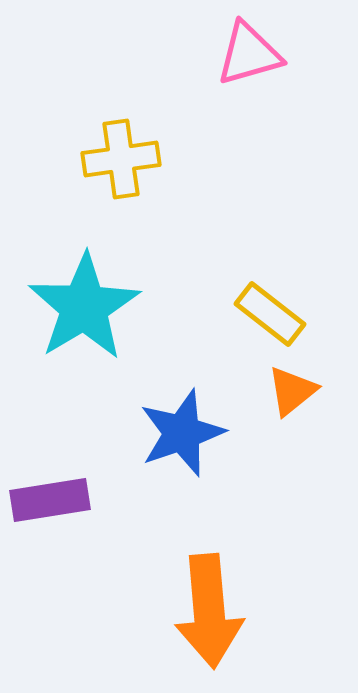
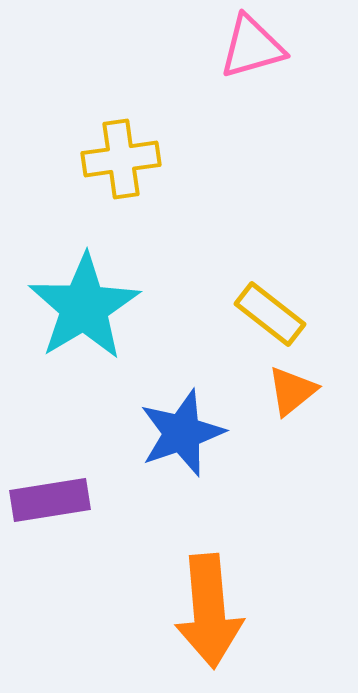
pink triangle: moved 3 px right, 7 px up
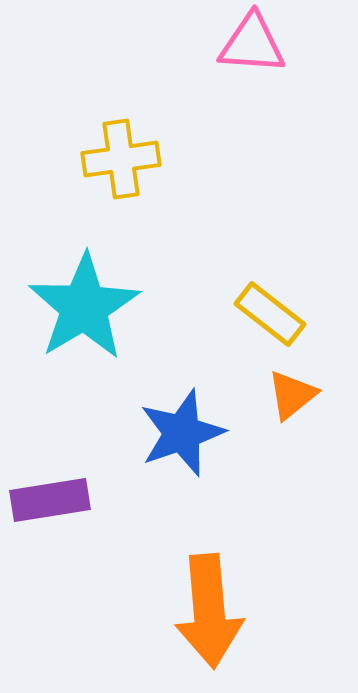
pink triangle: moved 3 px up; rotated 20 degrees clockwise
orange triangle: moved 4 px down
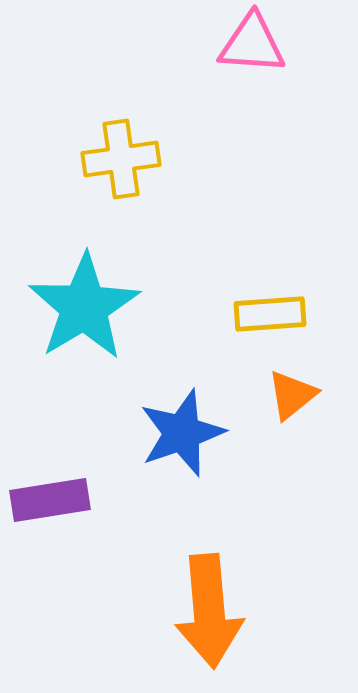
yellow rectangle: rotated 42 degrees counterclockwise
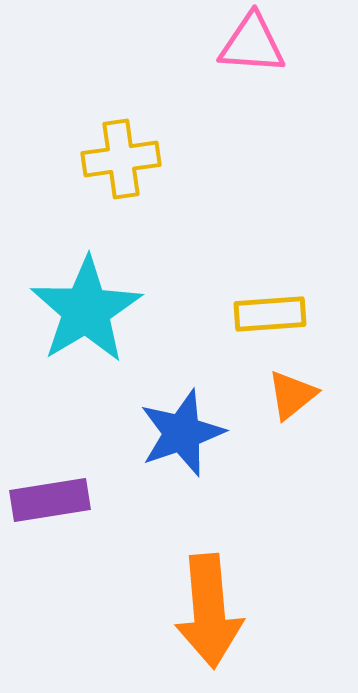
cyan star: moved 2 px right, 3 px down
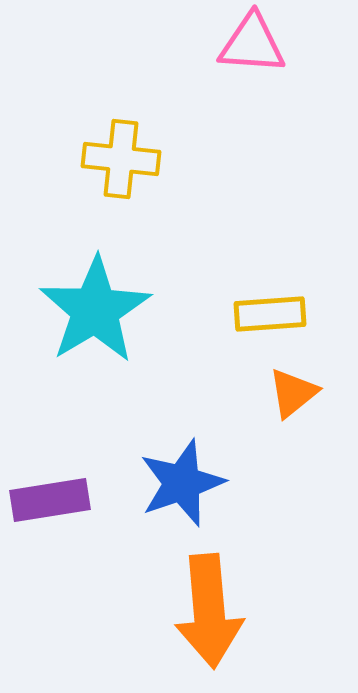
yellow cross: rotated 14 degrees clockwise
cyan star: moved 9 px right
orange triangle: moved 1 px right, 2 px up
blue star: moved 50 px down
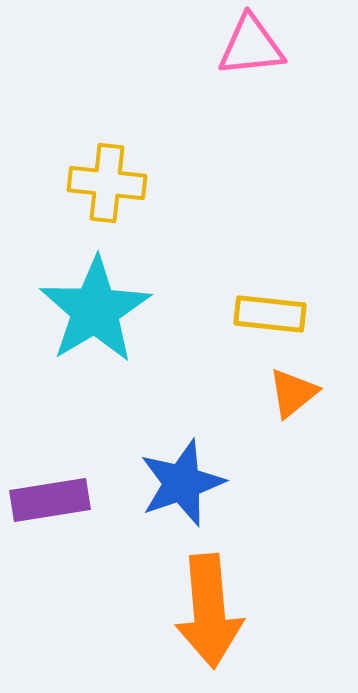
pink triangle: moved 1 px left, 2 px down; rotated 10 degrees counterclockwise
yellow cross: moved 14 px left, 24 px down
yellow rectangle: rotated 10 degrees clockwise
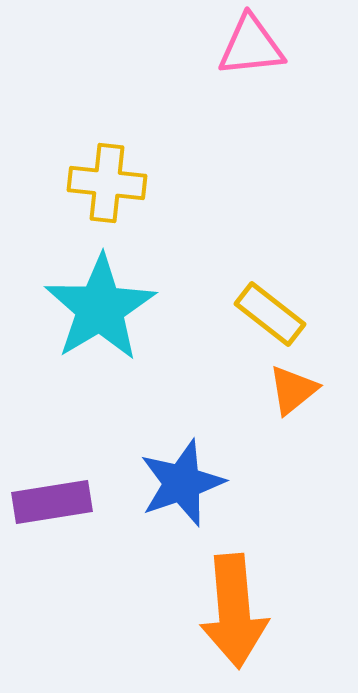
cyan star: moved 5 px right, 2 px up
yellow rectangle: rotated 32 degrees clockwise
orange triangle: moved 3 px up
purple rectangle: moved 2 px right, 2 px down
orange arrow: moved 25 px right
